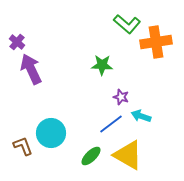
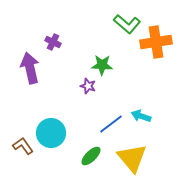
purple cross: moved 36 px right; rotated 14 degrees counterclockwise
purple arrow: moved 1 px left, 1 px up; rotated 12 degrees clockwise
purple star: moved 33 px left, 11 px up
brown L-shape: rotated 15 degrees counterclockwise
yellow triangle: moved 4 px right, 3 px down; rotated 20 degrees clockwise
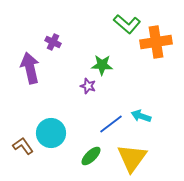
yellow triangle: rotated 16 degrees clockwise
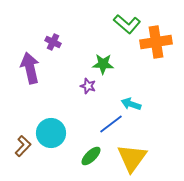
green star: moved 1 px right, 1 px up
cyan arrow: moved 10 px left, 12 px up
brown L-shape: rotated 80 degrees clockwise
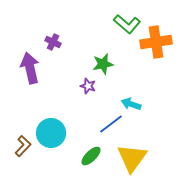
green star: rotated 15 degrees counterclockwise
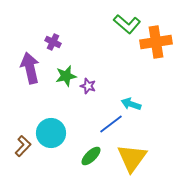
green star: moved 37 px left, 12 px down
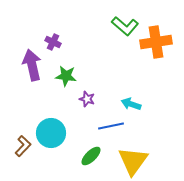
green L-shape: moved 2 px left, 2 px down
purple arrow: moved 2 px right, 3 px up
green star: rotated 20 degrees clockwise
purple star: moved 1 px left, 13 px down
blue line: moved 2 px down; rotated 25 degrees clockwise
yellow triangle: moved 1 px right, 3 px down
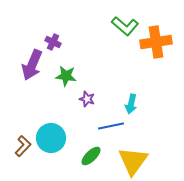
purple arrow: rotated 144 degrees counterclockwise
cyan arrow: rotated 96 degrees counterclockwise
cyan circle: moved 5 px down
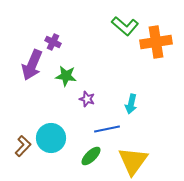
blue line: moved 4 px left, 3 px down
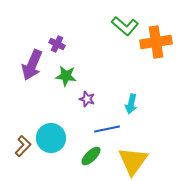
purple cross: moved 4 px right, 2 px down
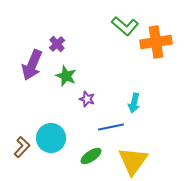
purple cross: rotated 21 degrees clockwise
green star: rotated 15 degrees clockwise
cyan arrow: moved 3 px right, 1 px up
blue line: moved 4 px right, 2 px up
brown L-shape: moved 1 px left, 1 px down
green ellipse: rotated 10 degrees clockwise
